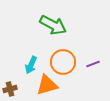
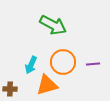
purple line: rotated 16 degrees clockwise
brown cross: rotated 16 degrees clockwise
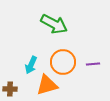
green arrow: moved 1 px right, 1 px up
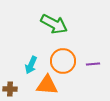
orange circle: moved 1 px up
orange triangle: rotated 20 degrees clockwise
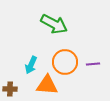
orange circle: moved 2 px right, 1 px down
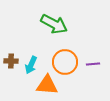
brown cross: moved 1 px right, 28 px up
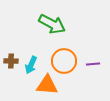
green arrow: moved 2 px left
orange circle: moved 1 px left, 1 px up
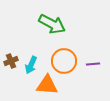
brown cross: rotated 24 degrees counterclockwise
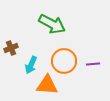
brown cross: moved 13 px up
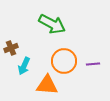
cyan arrow: moved 7 px left, 1 px down
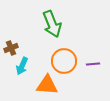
green arrow: rotated 40 degrees clockwise
cyan arrow: moved 2 px left
